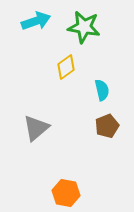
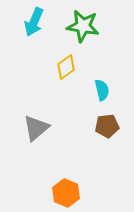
cyan arrow: moved 2 px left, 1 px down; rotated 132 degrees clockwise
green star: moved 1 px left, 1 px up
brown pentagon: rotated 15 degrees clockwise
orange hexagon: rotated 12 degrees clockwise
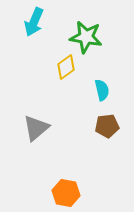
green star: moved 3 px right, 11 px down
orange hexagon: rotated 12 degrees counterclockwise
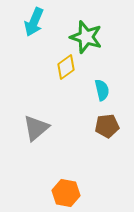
green star: rotated 8 degrees clockwise
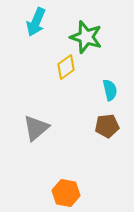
cyan arrow: moved 2 px right
cyan semicircle: moved 8 px right
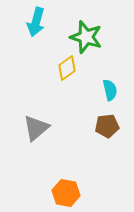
cyan arrow: rotated 8 degrees counterclockwise
yellow diamond: moved 1 px right, 1 px down
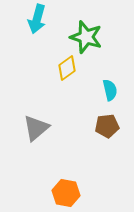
cyan arrow: moved 1 px right, 3 px up
